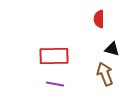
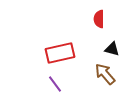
red rectangle: moved 6 px right, 3 px up; rotated 12 degrees counterclockwise
brown arrow: rotated 20 degrees counterclockwise
purple line: rotated 42 degrees clockwise
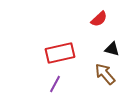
red semicircle: rotated 132 degrees counterclockwise
purple line: rotated 66 degrees clockwise
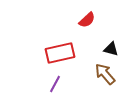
red semicircle: moved 12 px left, 1 px down
black triangle: moved 1 px left
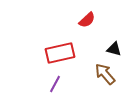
black triangle: moved 3 px right
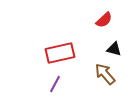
red semicircle: moved 17 px right
